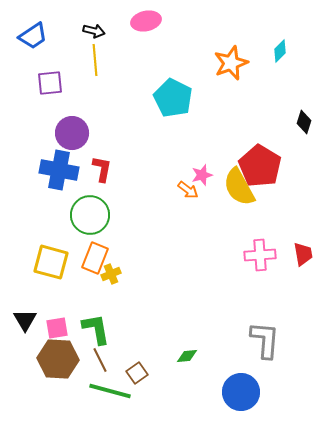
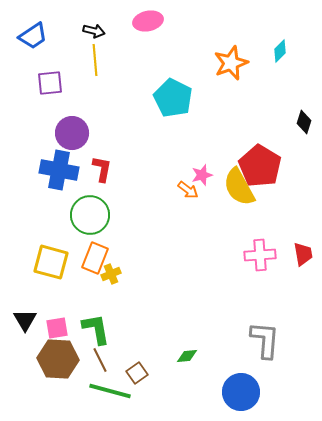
pink ellipse: moved 2 px right
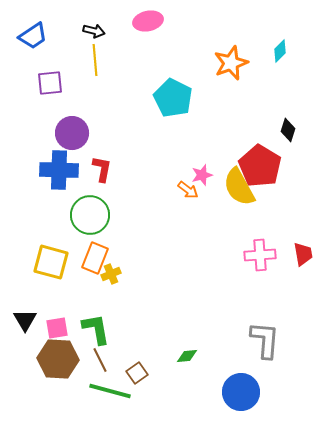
black diamond: moved 16 px left, 8 px down
blue cross: rotated 9 degrees counterclockwise
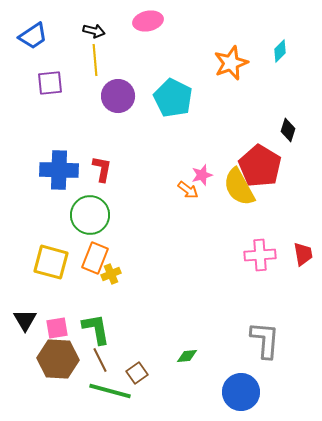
purple circle: moved 46 px right, 37 px up
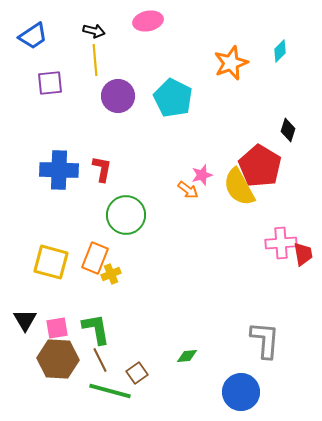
green circle: moved 36 px right
pink cross: moved 21 px right, 12 px up
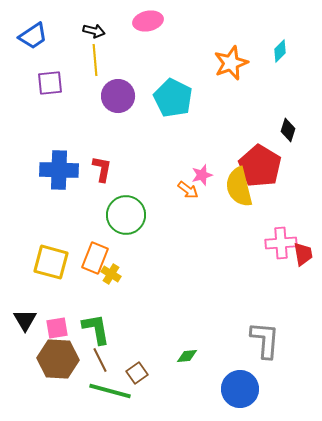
yellow semicircle: rotated 15 degrees clockwise
yellow cross: rotated 36 degrees counterclockwise
blue circle: moved 1 px left, 3 px up
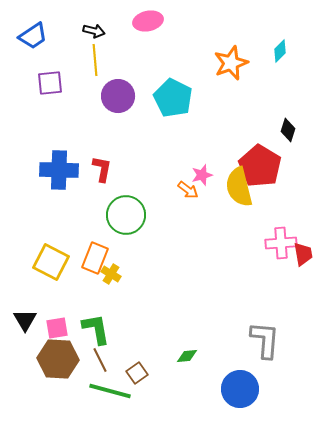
yellow square: rotated 12 degrees clockwise
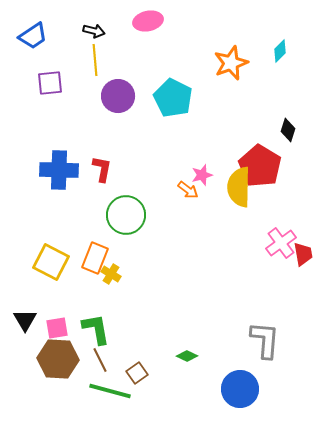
yellow semicircle: rotated 15 degrees clockwise
pink cross: rotated 32 degrees counterclockwise
green diamond: rotated 30 degrees clockwise
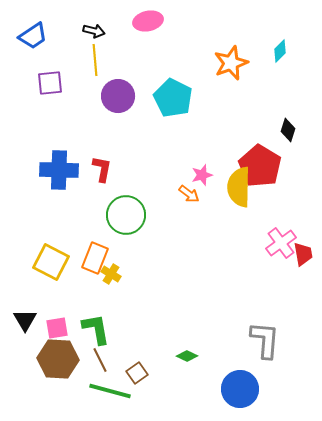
orange arrow: moved 1 px right, 4 px down
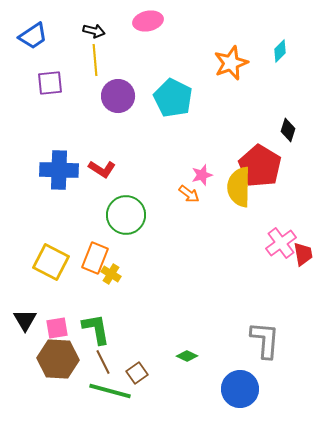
red L-shape: rotated 112 degrees clockwise
brown line: moved 3 px right, 2 px down
